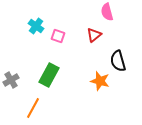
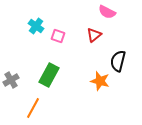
pink semicircle: rotated 48 degrees counterclockwise
black semicircle: rotated 30 degrees clockwise
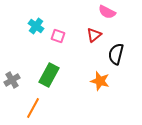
black semicircle: moved 2 px left, 7 px up
gray cross: moved 1 px right
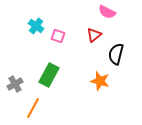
gray cross: moved 3 px right, 4 px down
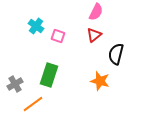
pink semicircle: moved 11 px left; rotated 90 degrees counterclockwise
green rectangle: rotated 10 degrees counterclockwise
orange line: moved 4 px up; rotated 25 degrees clockwise
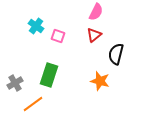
gray cross: moved 1 px up
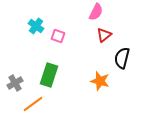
red triangle: moved 10 px right
black semicircle: moved 6 px right, 4 px down
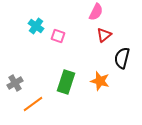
green rectangle: moved 17 px right, 7 px down
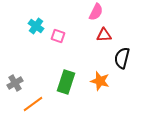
red triangle: rotated 35 degrees clockwise
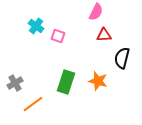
orange star: moved 2 px left
